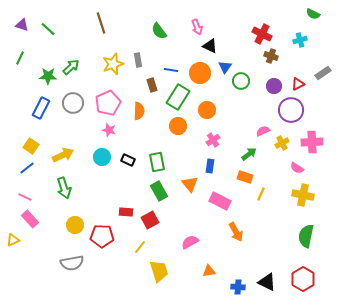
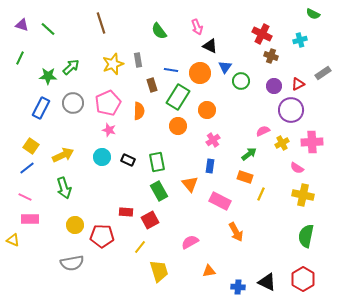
pink rectangle at (30, 219): rotated 48 degrees counterclockwise
yellow triangle at (13, 240): rotated 48 degrees clockwise
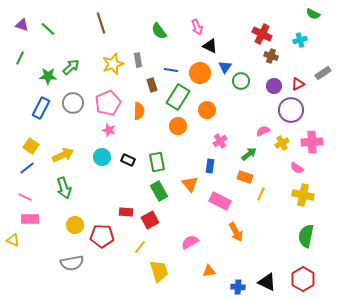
pink cross at (213, 140): moved 7 px right, 1 px down
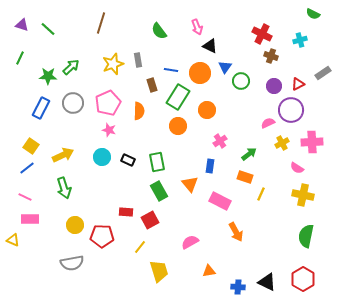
brown line at (101, 23): rotated 35 degrees clockwise
pink semicircle at (263, 131): moved 5 px right, 8 px up
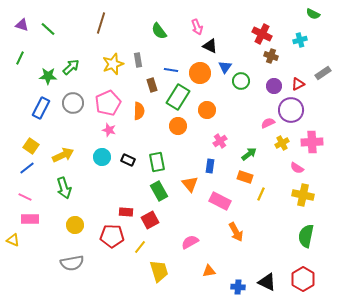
red pentagon at (102, 236): moved 10 px right
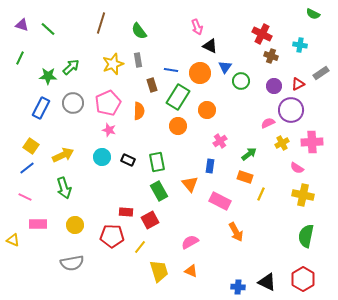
green semicircle at (159, 31): moved 20 px left
cyan cross at (300, 40): moved 5 px down; rotated 24 degrees clockwise
gray rectangle at (323, 73): moved 2 px left
pink rectangle at (30, 219): moved 8 px right, 5 px down
orange triangle at (209, 271): moved 18 px left; rotated 32 degrees clockwise
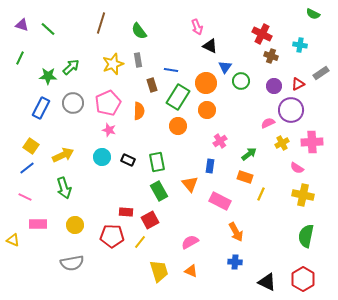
orange circle at (200, 73): moved 6 px right, 10 px down
yellow line at (140, 247): moved 5 px up
blue cross at (238, 287): moved 3 px left, 25 px up
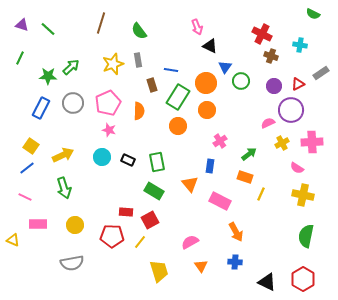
green rectangle at (159, 191): moved 5 px left; rotated 30 degrees counterclockwise
orange triangle at (191, 271): moved 10 px right, 5 px up; rotated 32 degrees clockwise
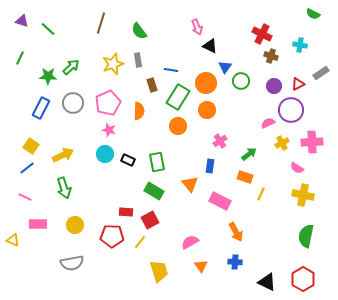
purple triangle at (22, 25): moved 4 px up
cyan circle at (102, 157): moved 3 px right, 3 px up
